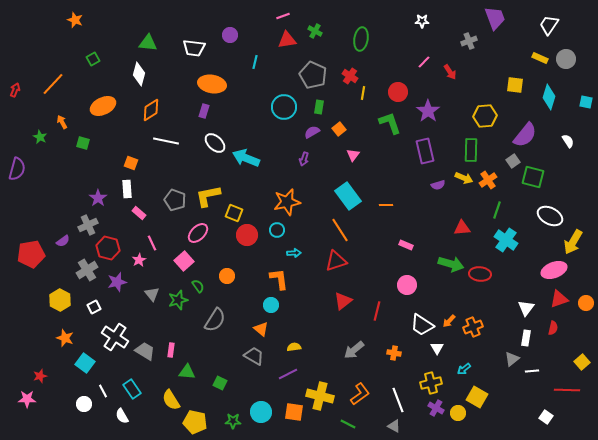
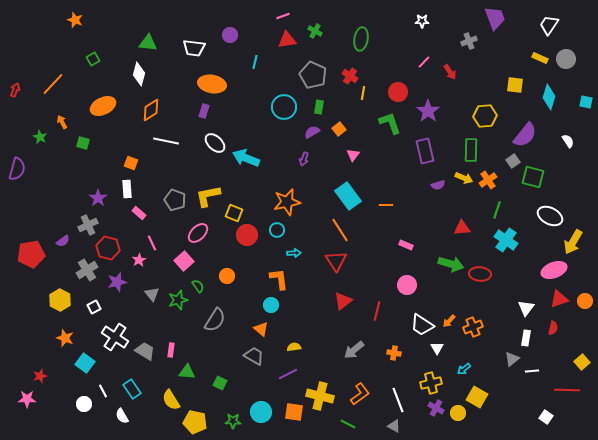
red triangle at (336, 261): rotated 45 degrees counterclockwise
orange circle at (586, 303): moved 1 px left, 2 px up
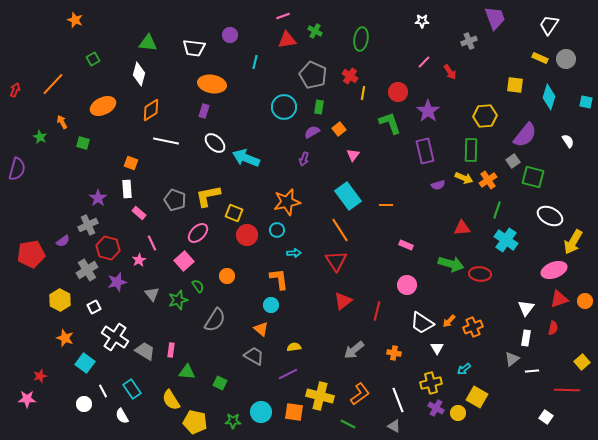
white trapezoid at (422, 325): moved 2 px up
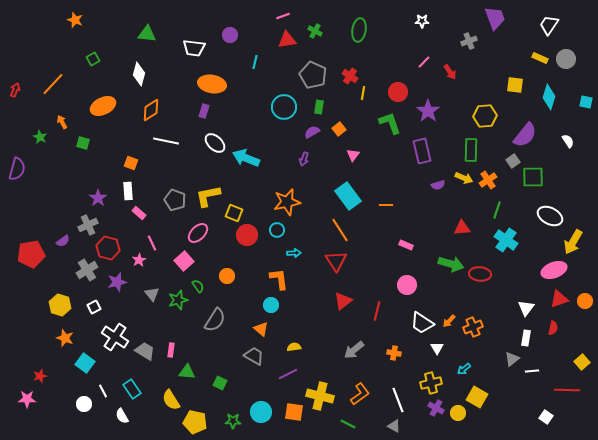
green ellipse at (361, 39): moved 2 px left, 9 px up
green triangle at (148, 43): moved 1 px left, 9 px up
purple rectangle at (425, 151): moved 3 px left
green square at (533, 177): rotated 15 degrees counterclockwise
white rectangle at (127, 189): moved 1 px right, 2 px down
yellow hexagon at (60, 300): moved 5 px down; rotated 10 degrees counterclockwise
